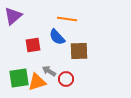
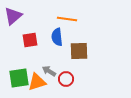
blue semicircle: rotated 36 degrees clockwise
red square: moved 3 px left, 5 px up
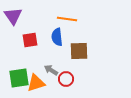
purple triangle: rotated 24 degrees counterclockwise
gray arrow: moved 2 px right, 1 px up
orange triangle: moved 1 px left, 1 px down
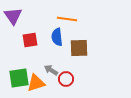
brown square: moved 3 px up
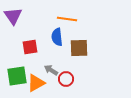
red square: moved 7 px down
green square: moved 2 px left, 2 px up
orange triangle: rotated 12 degrees counterclockwise
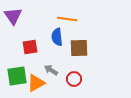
red circle: moved 8 px right
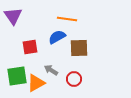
blue semicircle: rotated 66 degrees clockwise
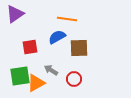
purple triangle: moved 2 px right, 2 px up; rotated 30 degrees clockwise
green square: moved 3 px right
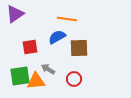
gray arrow: moved 3 px left, 1 px up
orange triangle: moved 2 px up; rotated 24 degrees clockwise
